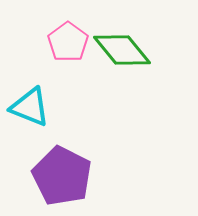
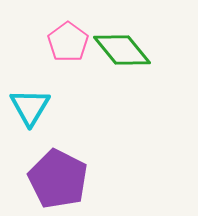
cyan triangle: rotated 39 degrees clockwise
purple pentagon: moved 4 px left, 3 px down
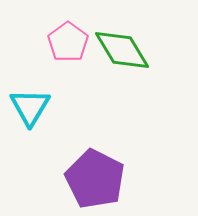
green diamond: rotated 8 degrees clockwise
purple pentagon: moved 37 px right
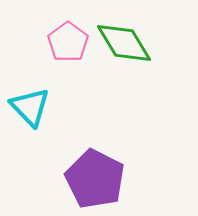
green diamond: moved 2 px right, 7 px up
cyan triangle: rotated 15 degrees counterclockwise
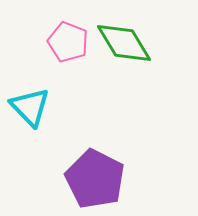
pink pentagon: rotated 15 degrees counterclockwise
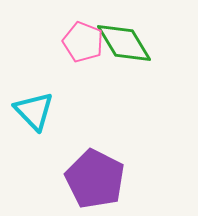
pink pentagon: moved 15 px right
cyan triangle: moved 4 px right, 4 px down
